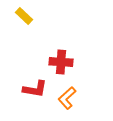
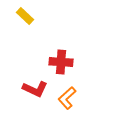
yellow rectangle: moved 1 px right
red L-shape: rotated 15 degrees clockwise
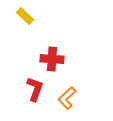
red cross: moved 9 px left, 3 px up
red L-shape: rotated 95 degrees counterclockwise
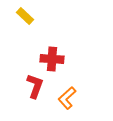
red L-shape: moved 3 px up
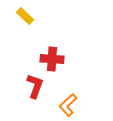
orange L-shape: moved 1 px right, 7 px down
